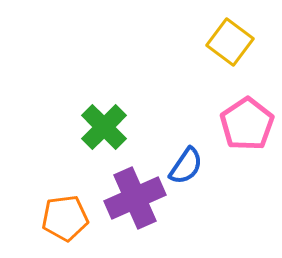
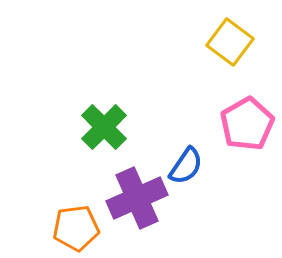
pink pentagon: rotated 4 degrees clockwise
purple cross: moved 2 px right
orange pentagon: moved 11 px right, 10 px down
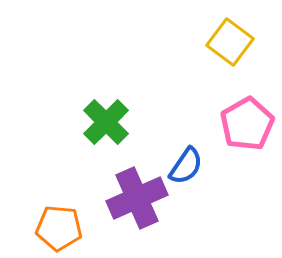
green cross: moved 2 px right, 5 px up
orange pentagon: moved 17 px left; rotated 12 degrees clockwise
